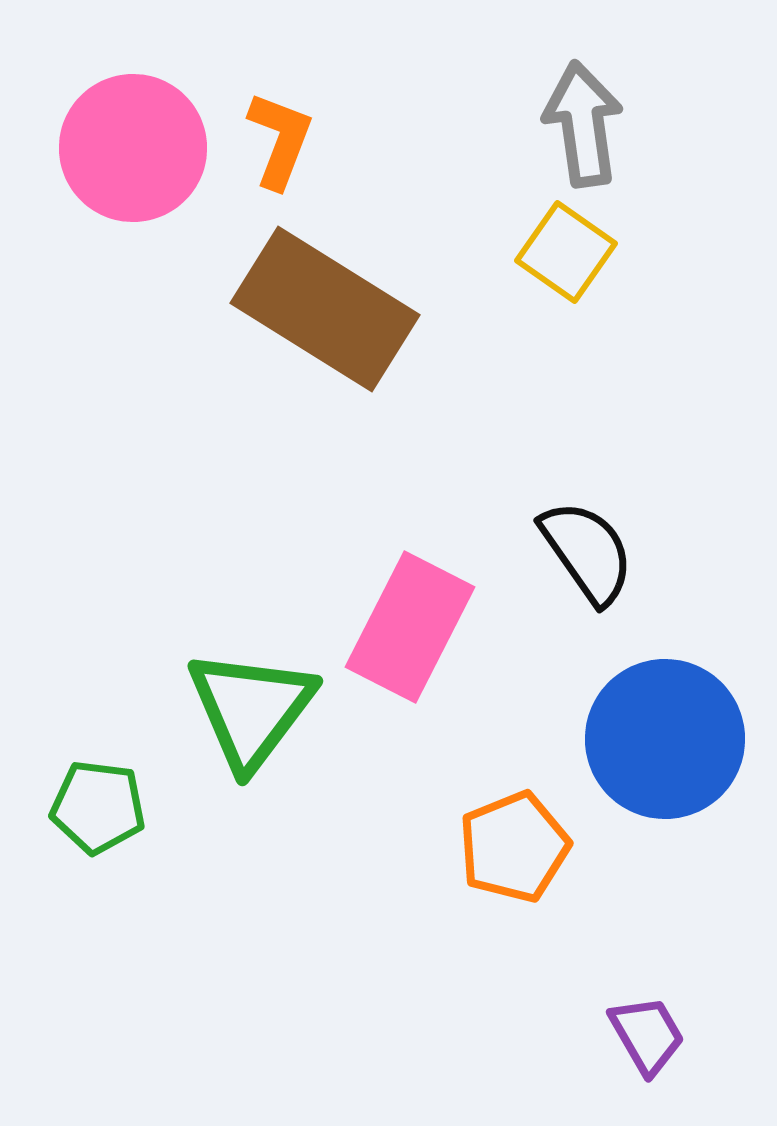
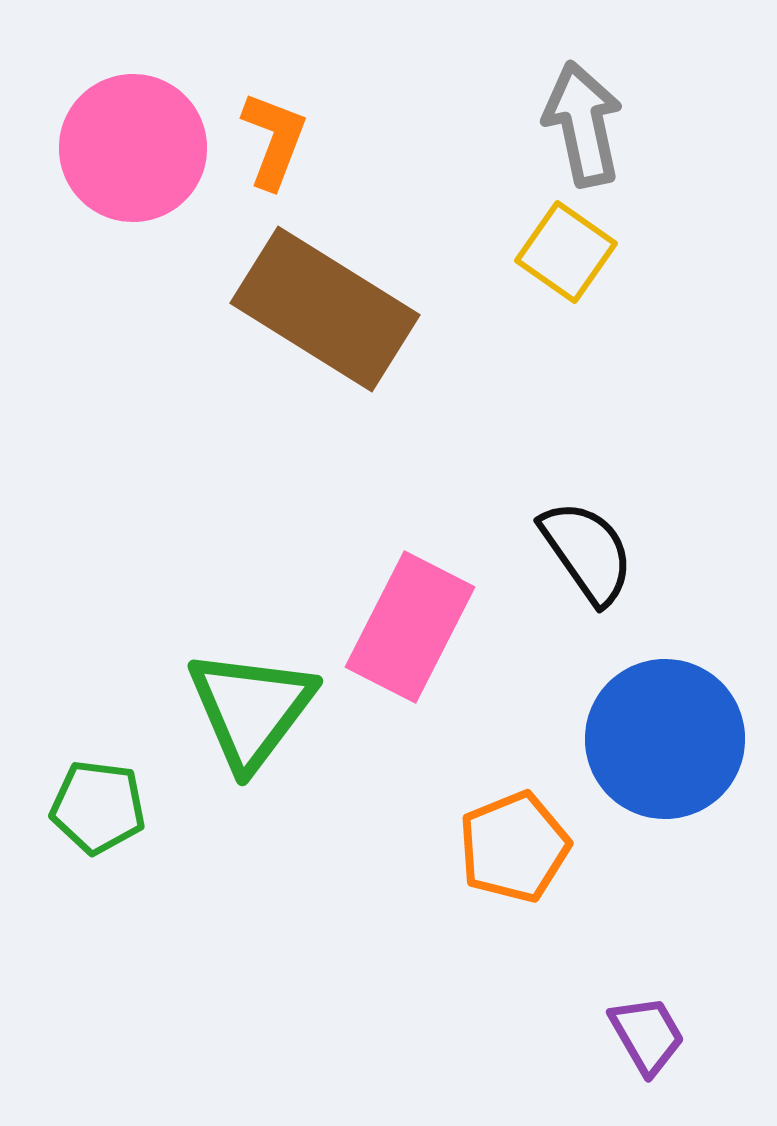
gray arrow: rotated 4 degrees counterclockwise
orange L-shape: moved 6 px left
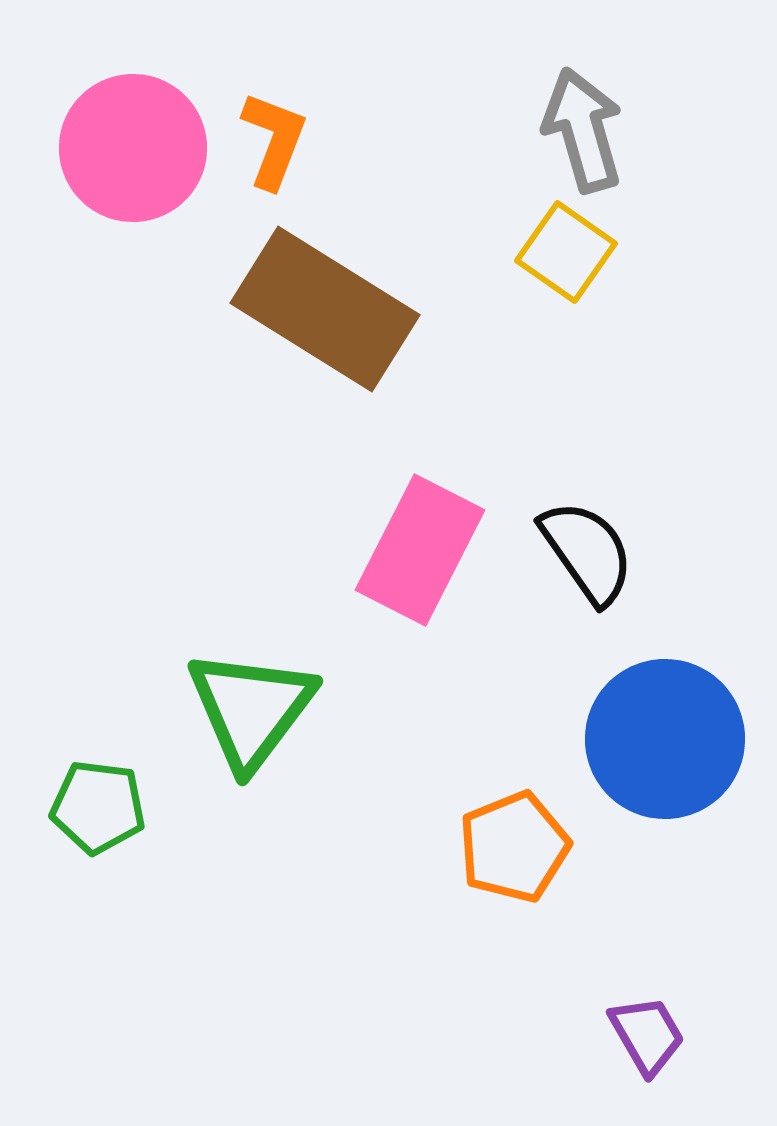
gray arrow: moved 6 px down; rotated 4 degrees counterclockwise
pink rectangle: moved 10 px right, 77 px up
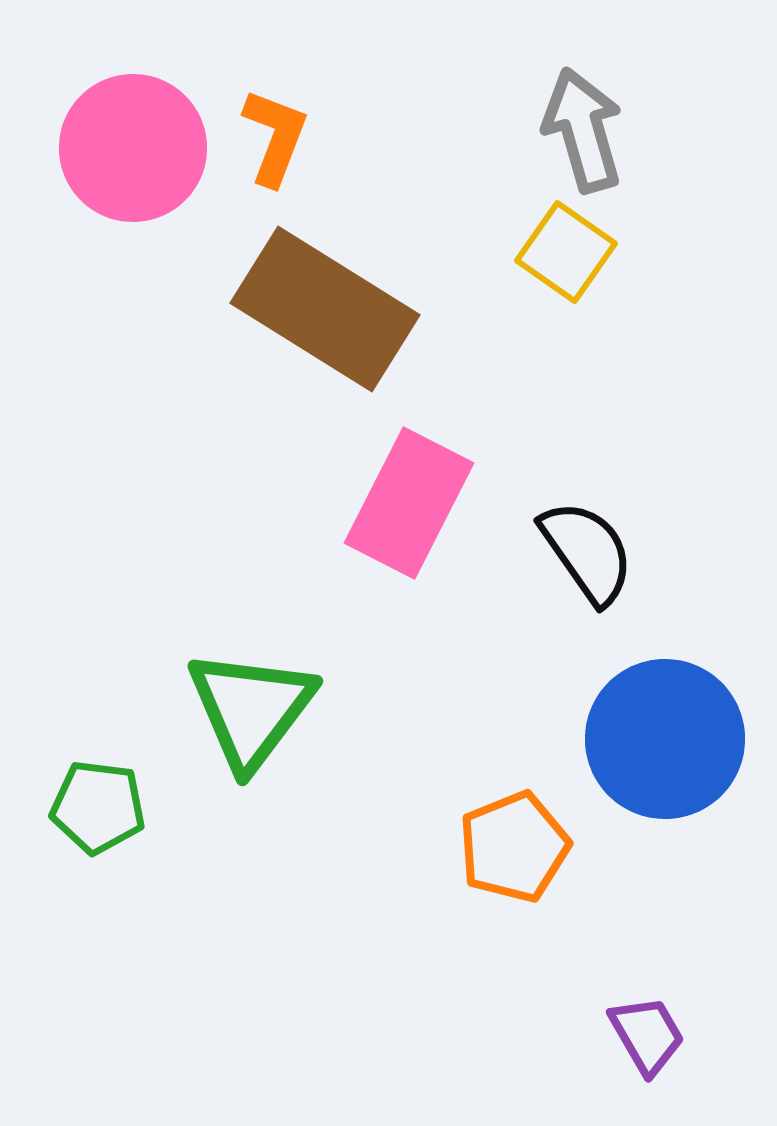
orange L-shape: moved 1 px right, 3 px up
pink rectangle: moved 11 px left, 47 px up
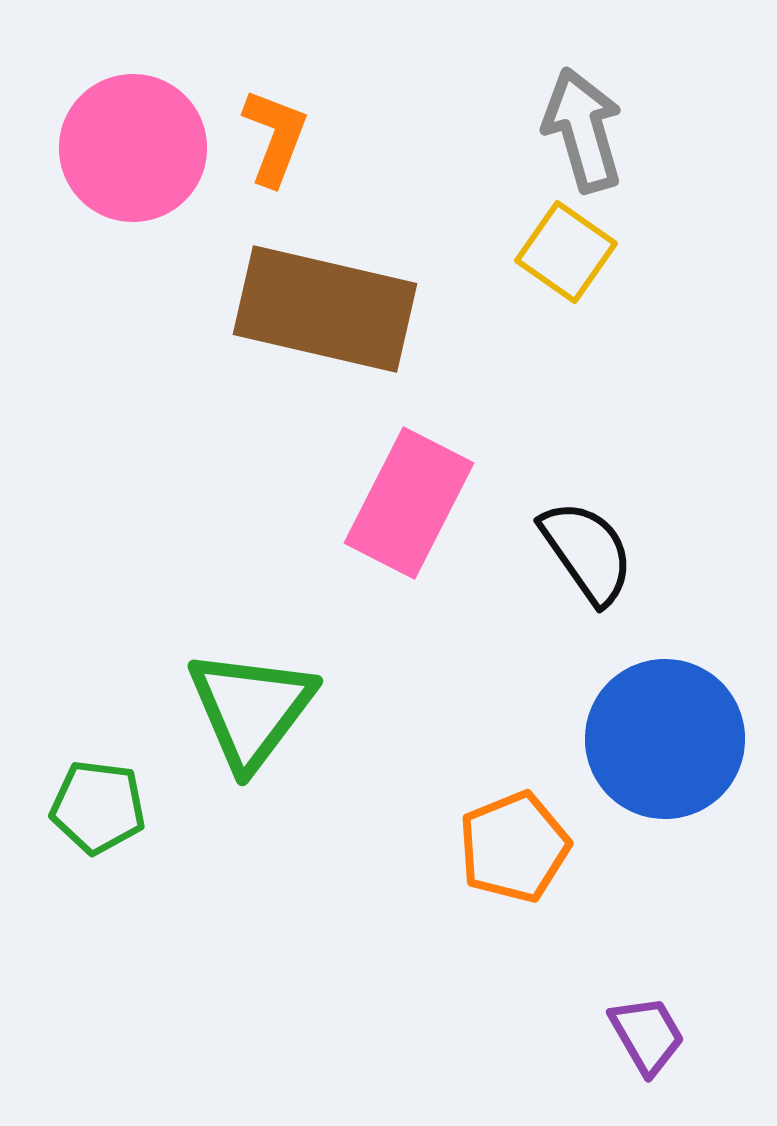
brown rectangle: rotated 19 degrees counterclockwise
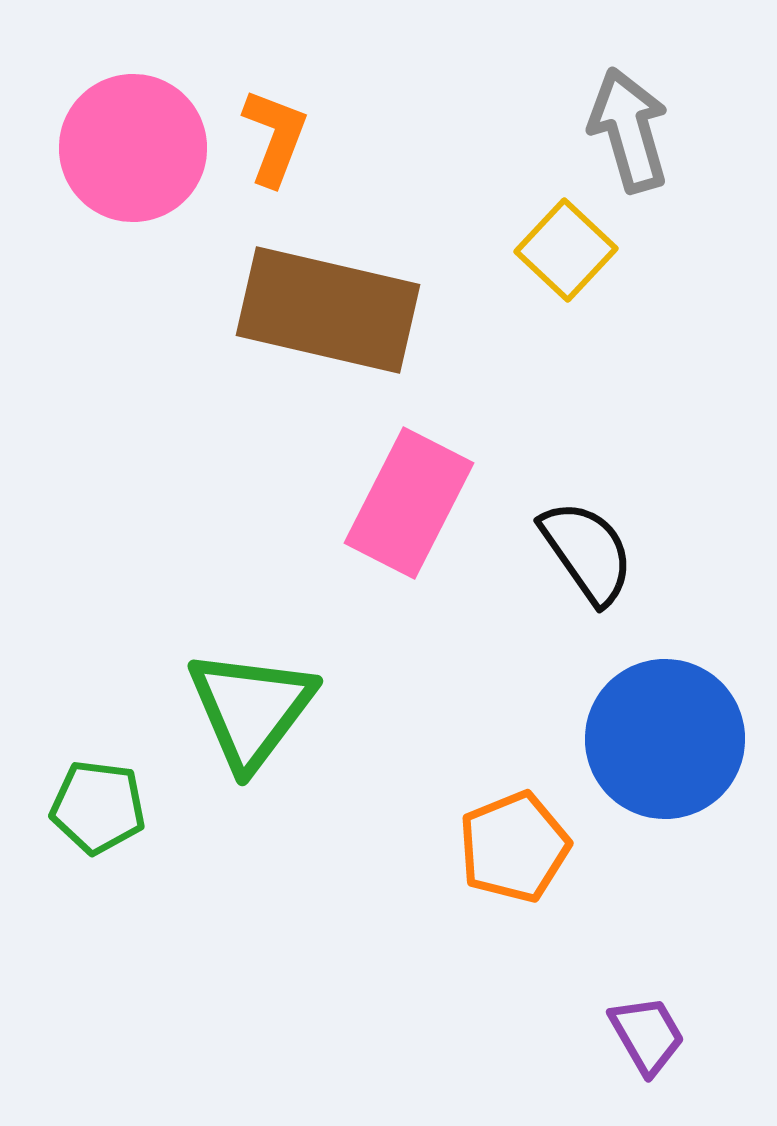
gray arrow: moved 46 px right
yellow square: moved 2 px up; rotated 8 degrees clockwise
brown rectangle: moved 3 px right, 1 px down
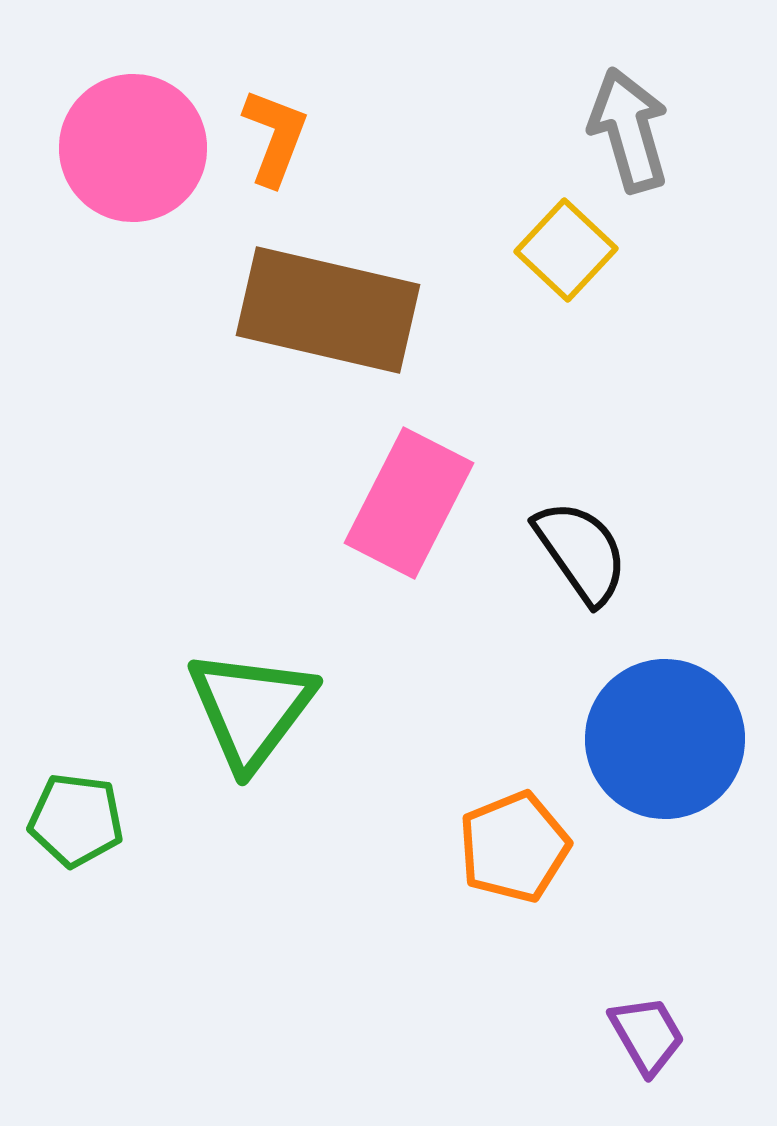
black semicircle: moved 6 px left
green pentagon: moved 22 px left, 13 px down
